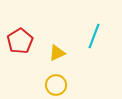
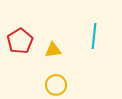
cyan line: rotated 15 degrees counterclockwise
yellow triangle: moved 4 px left, 3 px up; rotated 18 degrees clockwise
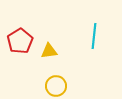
yellow triangle: moved 4 px left, 1 px down
yellow circle: moved 1 px down
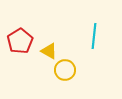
yellow triangle: rotated 36 degrees clockwise
yellow circle: moved 9 px right, 16 px up
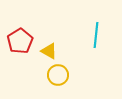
cyan line: moved 2 px right, 1 px up
yellow circle: moved 7 px left, 5 px down
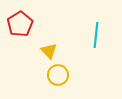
red pentagon: moved 17 px up
yellow triangle: rotated 18 degrees clockwise
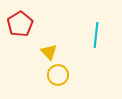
yellow triangle: moved 1 px down
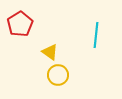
yellow triangle: moved 1 px right; rotated 12 degrees counterclockwise
